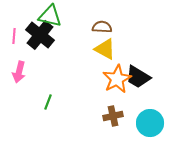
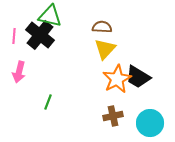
yellow triangle: rotated 45 degrees clockwise
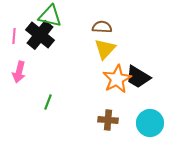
brown cross: moved 5 px left, 4 px down; rotated 18 degrees clockwise
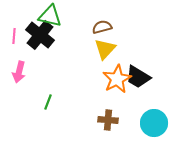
brown semicircle: rotated 18 degrees counterclockwise
cyan circle: moved 4 px right
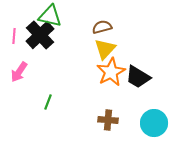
black cross: rotated 8 degrees clockwise
pink arrow: rotated 20 degrees clockwise
orange star: moved 6 px left, 7 px up
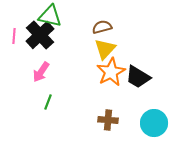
pink arrow: moved 22 px right
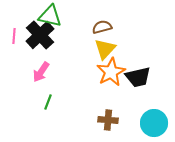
black trapezoid: rotated 44 degrees counterclockwise
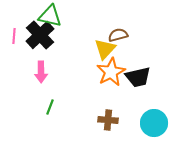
brown semicircle: moved 16 px right, 8 px down
pink arrow: rotated 35 degrees counterclockwise
green line: moved 2 px right, 5 px down
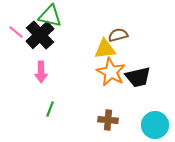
pink line: moved 2 px right, 4 px up; rotated 56 degrees counterclockwise
yellow triangle: rotated 40 degrees clockwise
orange star: rotated 16 degrees counterclockwise
green line: moved 2 px down
cyan circle: moved 1 px right, 2 px down
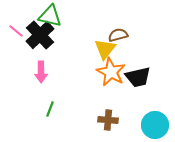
pink line: moved 1 px up
yellow triangle: rotated 45 degrees counterclockwise
